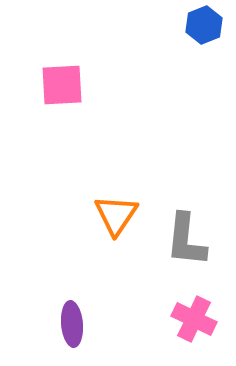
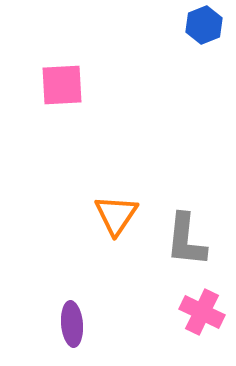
pink cross: moved 8 px right, 7 px up
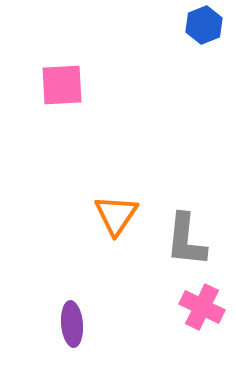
pink cross: moved 5 px up
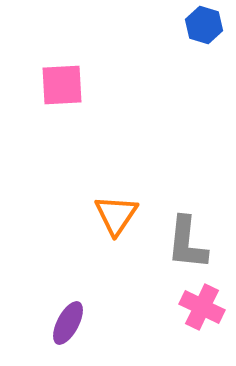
blue hexagon: rotated 21 degrees counterclockwise
gray L-shape: moved 1 px right, 3 px down
purple ellipse: moved 4 px left, 1 px up; rotated 33 degrees clockwise
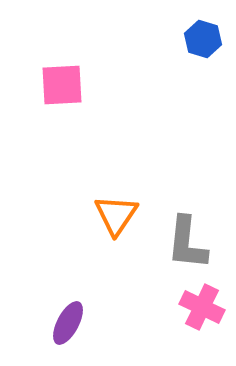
blue hexagon: moved 1 px left, 14 px down
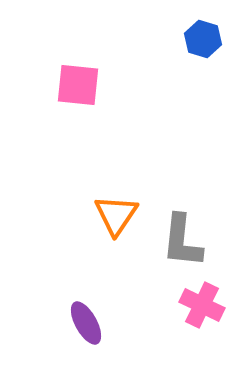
pink square: moved 16 px right; rotated 9 degrees clockwise
gray L-shape: moved 5 px left, 2 px up
pink cross: moved 2 px up
purple ellipse: moved 18 px right; rotated 57 degrees counterclockwise
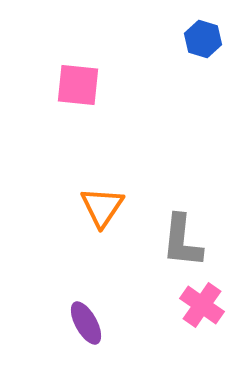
orange triangle: moved 14 px left, 8 px up
pink cross: rotated 9 degrees clockwise
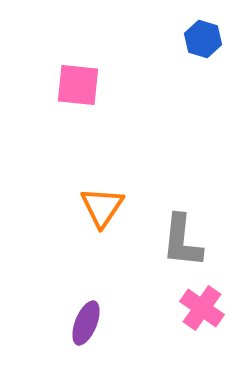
pink cross: moved 3 px down
purple ellipse: rotated 51 degrees clockwise
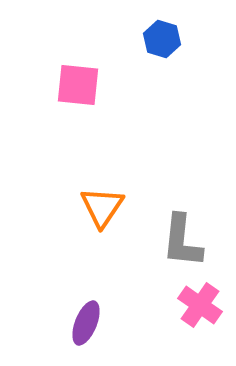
blue hexagon: moved 41 px left
pink cross: moved 2 px left, 3 px up
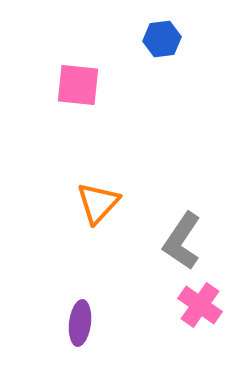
blue hexagon: rotated 24 degrees counterclockwise
orange triangle: moved 4 px left, 4 px up; rotated 9 degrees clockwise
gray L-shape: rotated 28 degrees clockwise
purple ellipse: moved 6 px left; rotated 15 degrees counterclockwise
